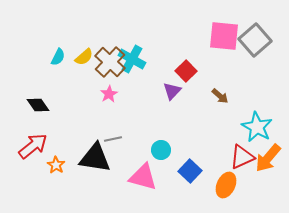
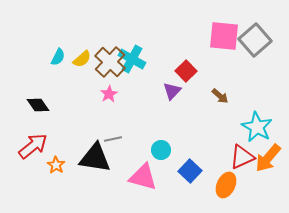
yellow semicircle: moved 2 px left, 2 px down
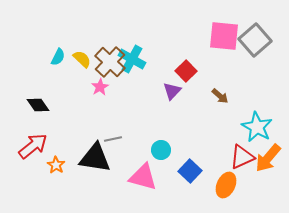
yellow semicircle: rotated 96 degrees counterclockwise
pink star: moved 9 px left, 7 px up
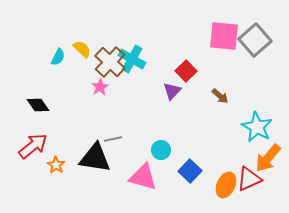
yellow semicircle: moved 10 px up
red triangle: moved 7 px right, 22 px down
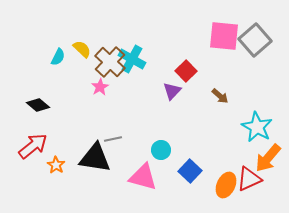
black diamond: rotated 15 degrees counterclockwise
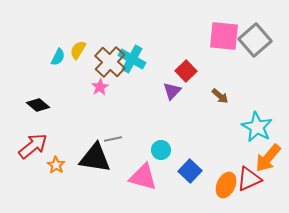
yellow semicircle: moved 4 px left, 1 px down; rotated 102 degrees counterclockwise
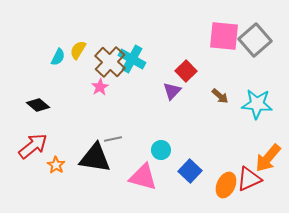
cyan star: moved 23 px up; rotated 24 degrees counterclockwise
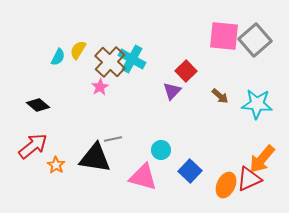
orange arrow: moved 6 px left, 1 px down
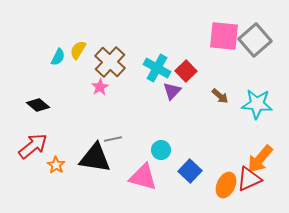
cyan cross: moved 25 px right, 9 px down
orange arrow: moved 2 px left
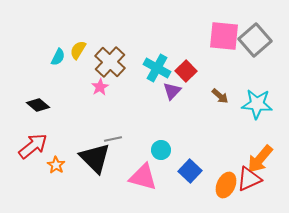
black triangle: rotated 36 degrees clockwise
